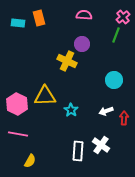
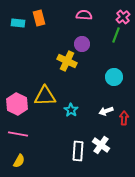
cyan circle: moved 3 px up
yellow semicircle: moved 11 px left
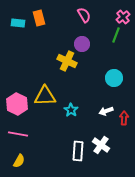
pink semicircle: rotated 56 degrees clockwise
cyan circle: moved 1 px down
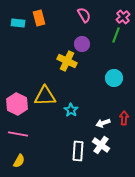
white arrow: moved 3 px left, 12 px down
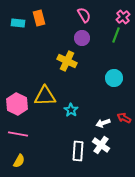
purple circle: moved 6 px up
red arrow: rotated 64 degrees counterclockwise
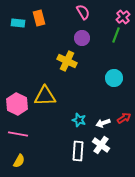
pink semicircle: moved 1 px left, 3 px up
cyan star: moved 8 px right, 10 px down; rotated 16 degrees counterclockwise
red arrow: rotated 120 degrees clockwise
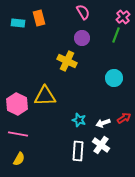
yellow semicircle: moved 2 px up
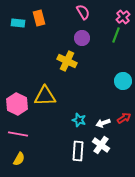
cyan circle: moved 9 px right, 3 px down
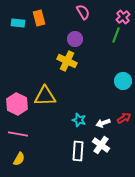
purple circle: moved 7 px left, 1 px down
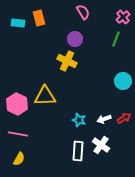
green line: moved 4 px down
white arrow: moved 1 px right, 4 px up
